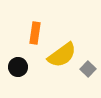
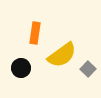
black circle: moved 3 px right, 1 px down
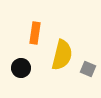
yellow semicircle: rotated 40 degrees counterclockwise
gray square: rotated 21 degrees counterclockwise
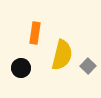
gray square: moved 3 px up; rotated 21 degrees clockwise
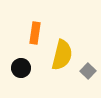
gray square: moved 5 px down
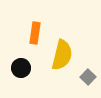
gray square: moved 6 px down
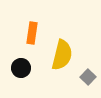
orange rectangle: moved 3 px left
